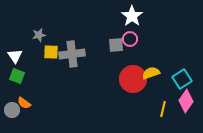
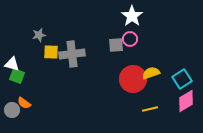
white triangle: moved 3 px left, 8 px down; rotated 42 degrees counterclockwise
pink diamond: rotated 25 degrees clockwise
yellow line: moved 13 px left; rotated 63 degrees clockwise
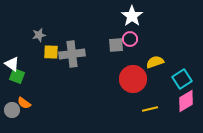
white triangle: rotated 21 degrees clockwise
yellow semicircle: moved 4 px right, 11 px up
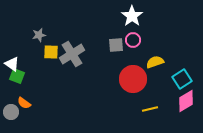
pink circle: moved 3 px right, 1 px down
gray cross: rotated 25 degrees counterclockwise
gray circle: moved 1 px left, 2 px down
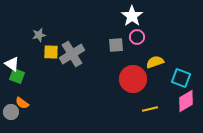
pink circle: moved 4 px right, 3 px up
cyan square: moved 1 px left, 1 px up; rotated 36 degrees counterclockwise
orange semicircle: moved 2 px left
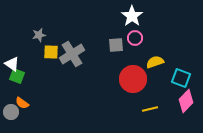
pink circle: moved 2 px left, 1 px down
pink diamond: rotated 15 degrees counterclockwise
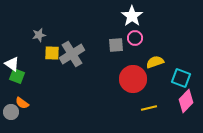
yellow square: moved 1 px right, 1 px down
yellow line: moved 1 px left, 1 px up
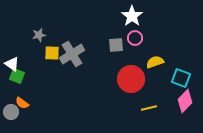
red circle: moved 2 px left
pink diamond: moved 1 px left
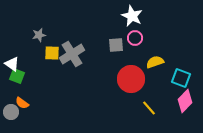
white star: rotated 10 degrees counterclockwise
yellow line: rotated 63 degrees clockwise
